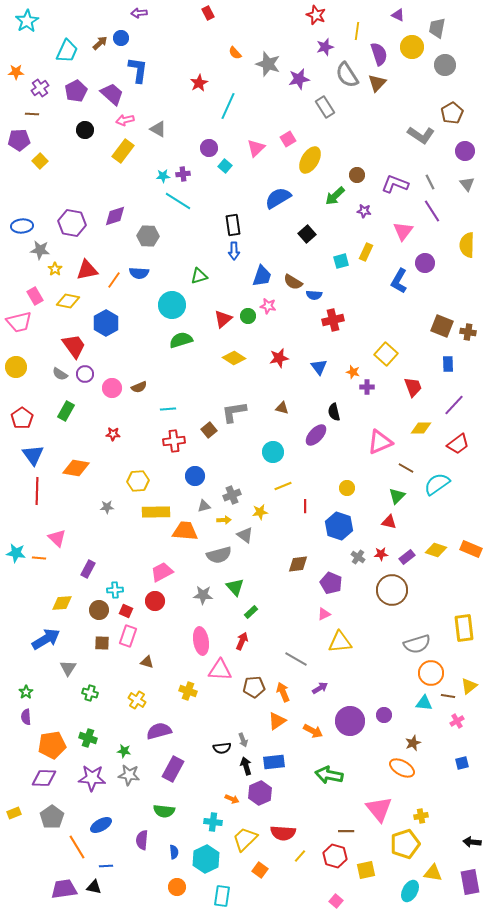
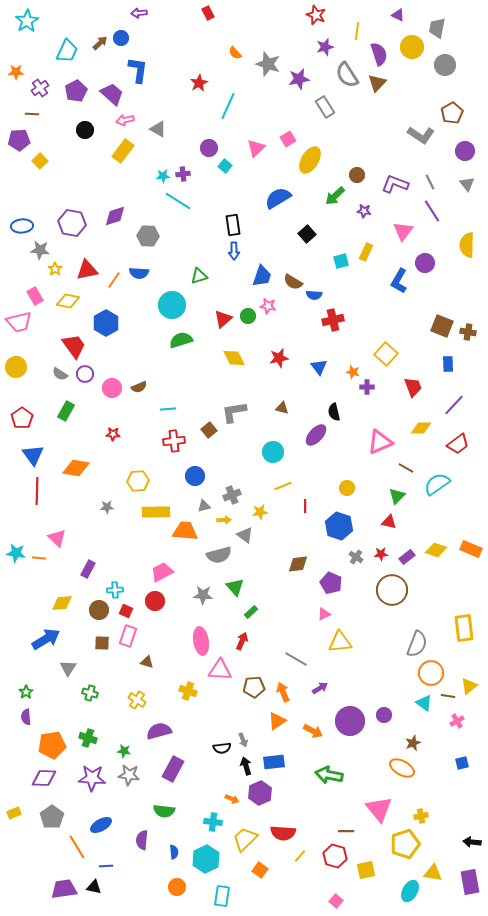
yellow diamond at (234, 358): rotated 30 degrees clockwise
gray cross at (358, 557): moved 2 px left
gray semicircle at (417, 644): rotated 52 degrees counterclockwise
cyan triangle at (424, 703): rotated 30 degrees clockwise
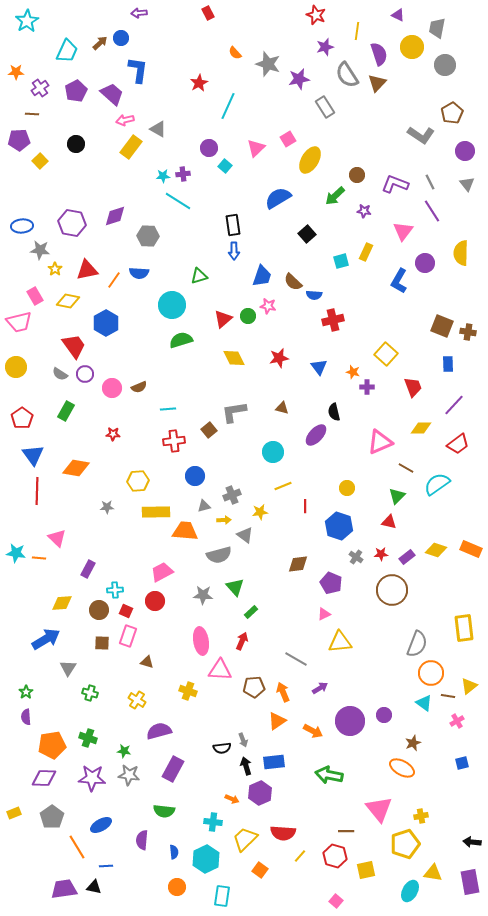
black circle at (85, 130): moved 9 px left, 14 px down
yellow rectangle at (123, 151): moved 8 px right, 4 px up
yellow semicircle at (467, 245): moved 6 px left, 8 px down
brown semicircle at (293, 282): rotated 12 degrees clockwise
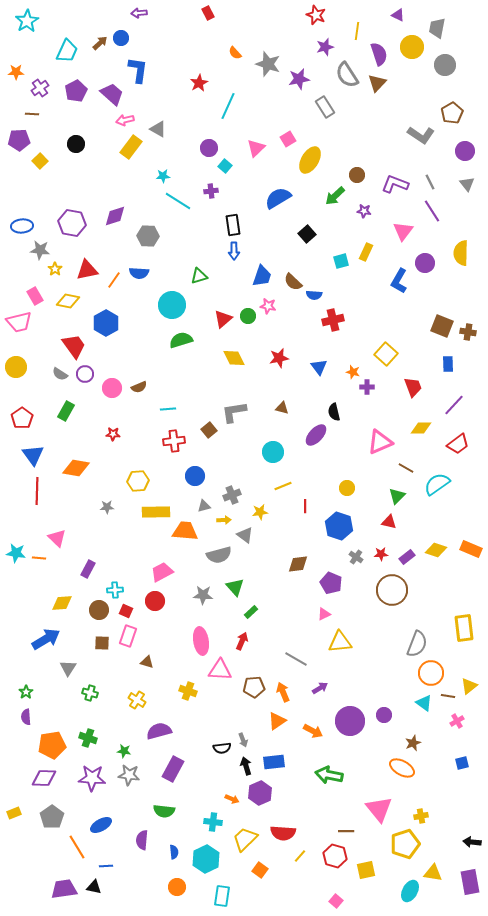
purple cross at (183, 174): moved 28 px right, 17 px down
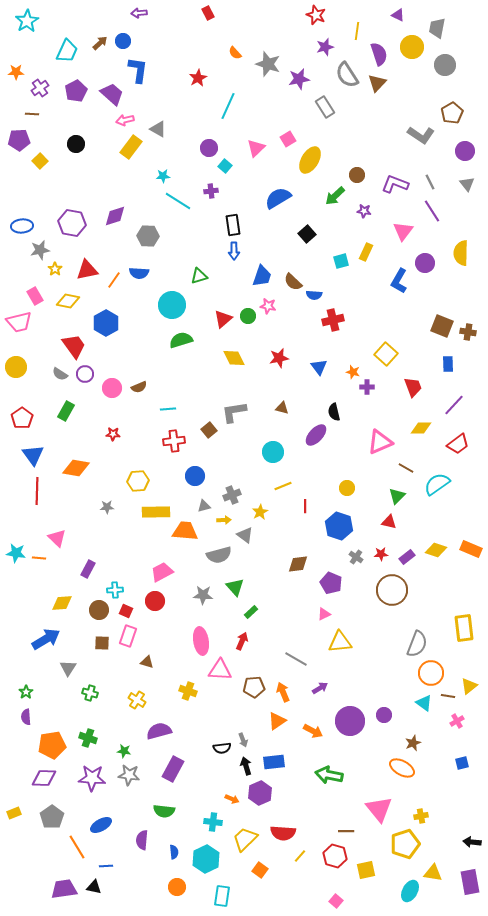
blue circle at (121, 38): moved 2 px right, 3 px down
red star at (199, 83): moved 1 px left, 5 px up
gray star at (40, 250): rotated 18 degrees counterclockwise
yellow star at (260, 512): rotated 21 degrees counterclockwise
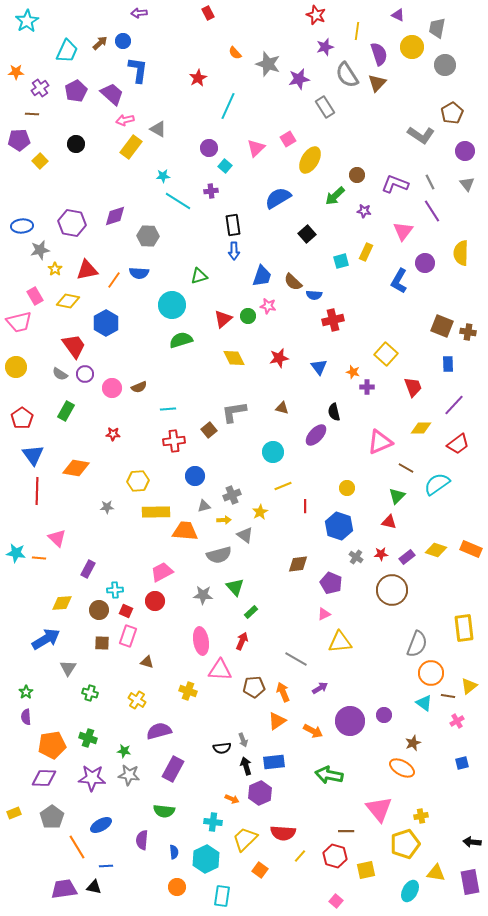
yellow triangle at (433, 873): moved 3 px right
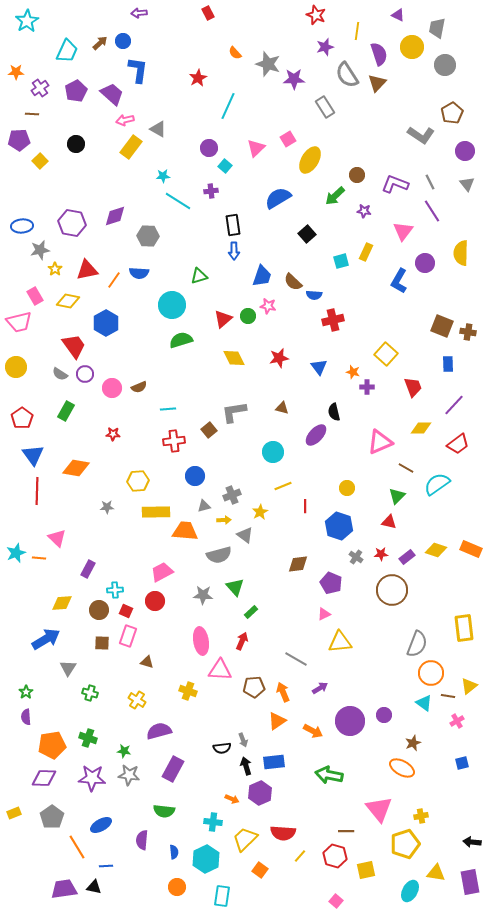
purple star at (299, 79): moved 5 px left; rotated 10 degrees clockwise
cyan star at (16, 553): rotated 30 degrees counterclockwise
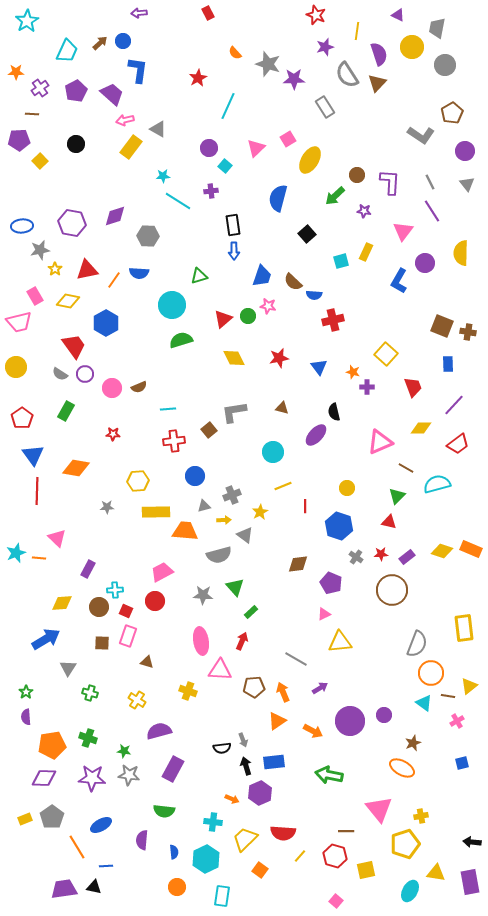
purple L-shape at (395, 184): moved 5 px left, 2 px up; rotated 72 degrees clockwise
blue semicircle at (278, 198): rotated 44 degrees counterclockwise
cyan semicircle at (437, 484): rotated 20 degrees clockwise
yellow diamond at (436, 550): moved 6 px right, 1 px down
brown circle at (99, 610): moved 3 px up
yellow rectangle at (14, 813): moved 11 px right, 6 px down
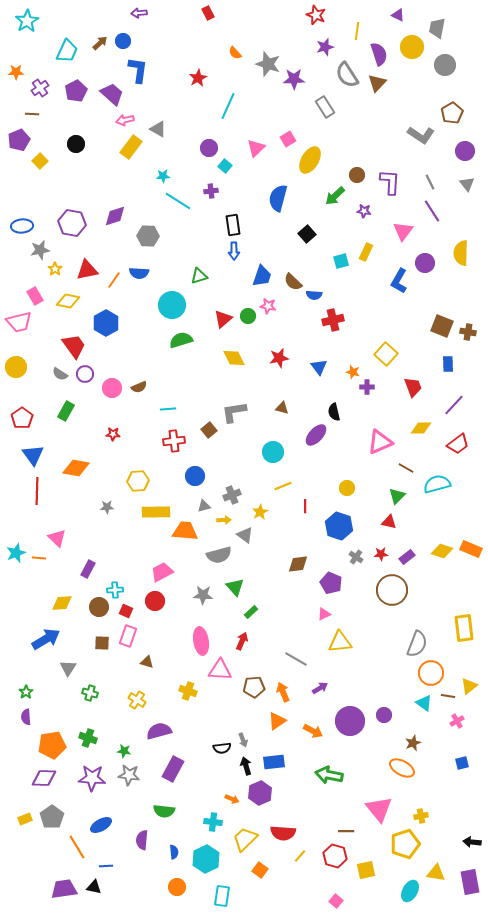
purple pentagon at (19, 140): rotated 20 degrees counterclockwise
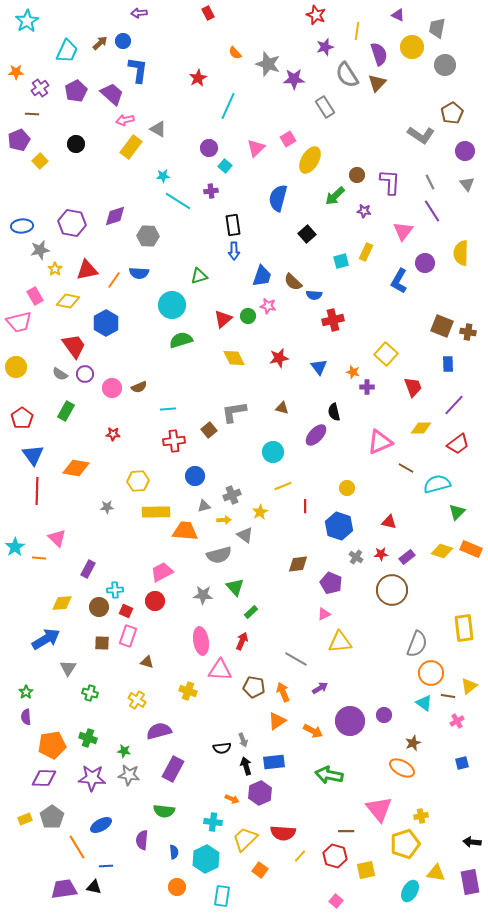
green triangle at (397, 496): moved 60 px right, 16 px down
cyan star at (16, 553): moved 1 px left, 6 px up; rotated 12 degrees counterclockwise
brown pentagon at (254, 687): rotated 15 degrees clockwise
